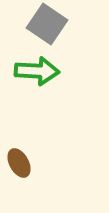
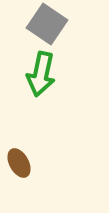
green arrow: moved 4 px right, 3 px down; rotated 99 degrees clockwise
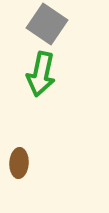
brown ellipse: rotated 32 degrees clockwise
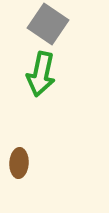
gray square: moved 1 px right
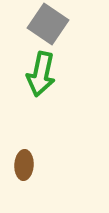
brown ellipse: moved 5 px right, 2 px down
